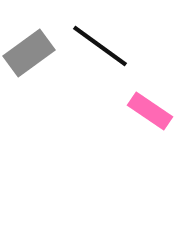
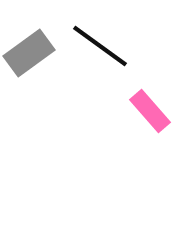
pink rectangle: rotated 15 degrees clockwise
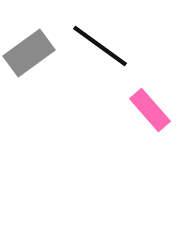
pink rectangle: moved 1 px up
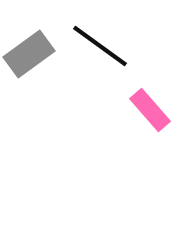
gray rectangle: moved 1 px down
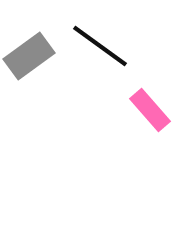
gray rectangle: moved 2 px down
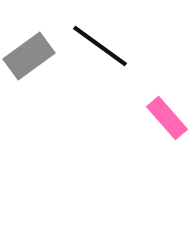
pink rectangle: moved 17 px right, 8 px down
